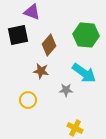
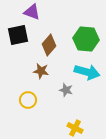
green hexagon: moved 4 px down
cyan arrow: moved 3 px right, 1 px up; rotated 20 degrees counterclockwise
gray star: rotated 16 degrees clockwise
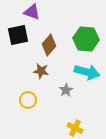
gray star: rotated 24 degrees clockwise
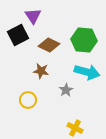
purple triangle: moved 1 px right, 4 px down; rotated 36 degrees clockwise
black square: rotated 15 degrees counterclockwise
green hexagon: moved 2 px left, 1 px down
brown diamond: rotated 75 degrees clockwise
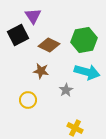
green hexagon: rotated 15 degrees counterclockwise
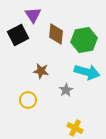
purple triangle: moved 1 px up
brown diamond: moved 7 px right, 11 px up; rotated 70 degrees clockwise
